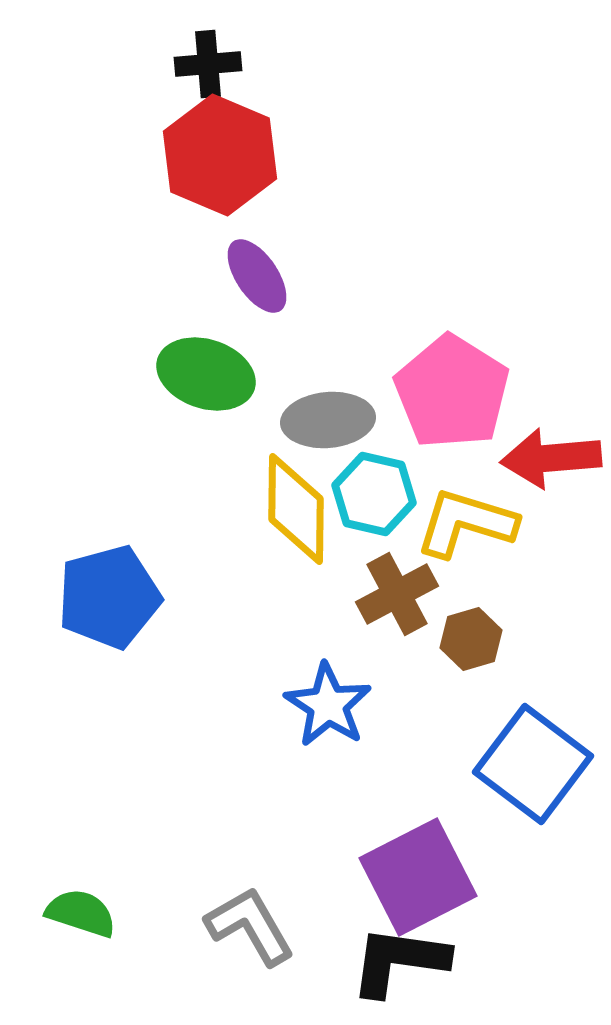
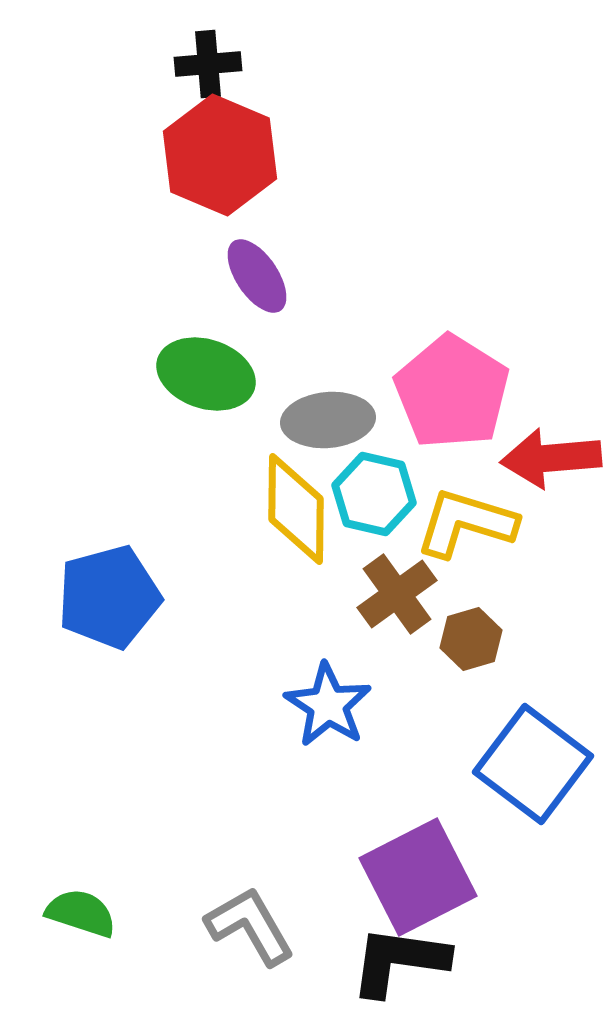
brown cross: rotated 8 degrees counterclockwise
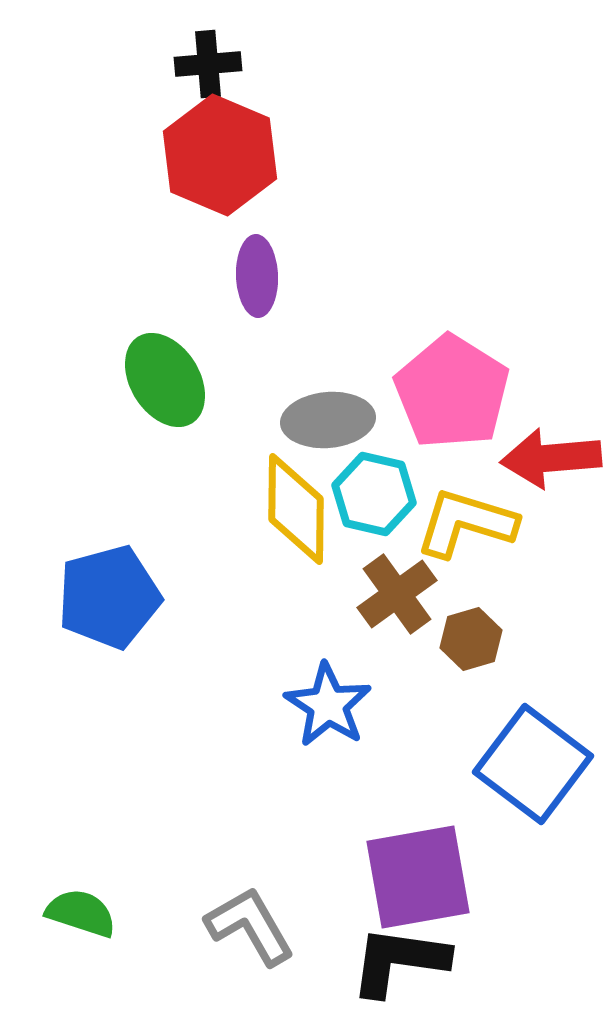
purple ellipse: rotated 32 degrees clockwise
green ellipse: moved 41 px left, 6 px down; rotated 40 degrees clockwise
purple square: rotated 17 degrees clockwise
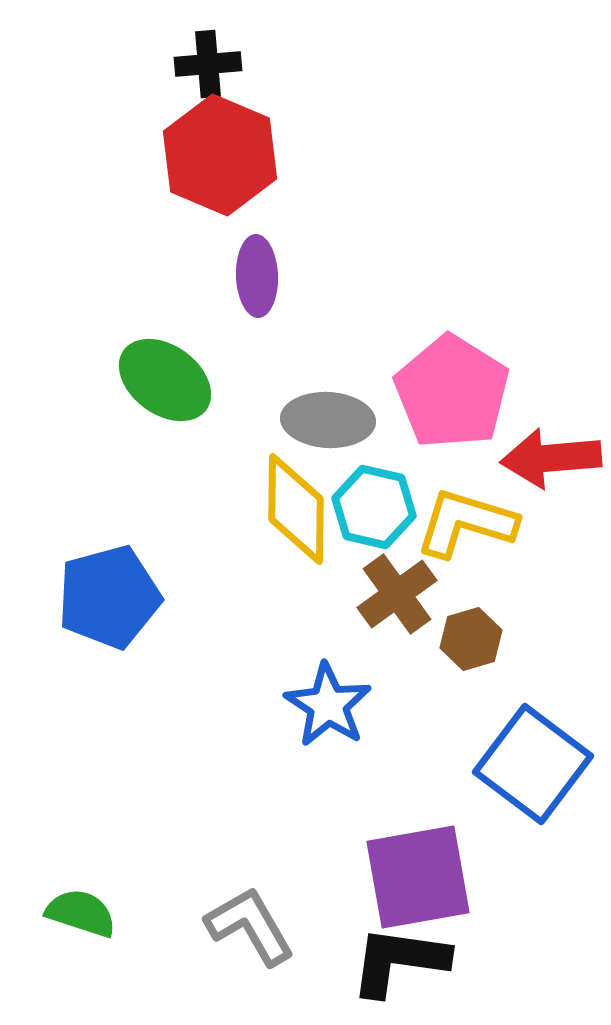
green ellipse: rotated 22 degrees counterclockwise
gray ellipse: rotated 8 degrees clockwise
cyan hexagon: moved 13 px down
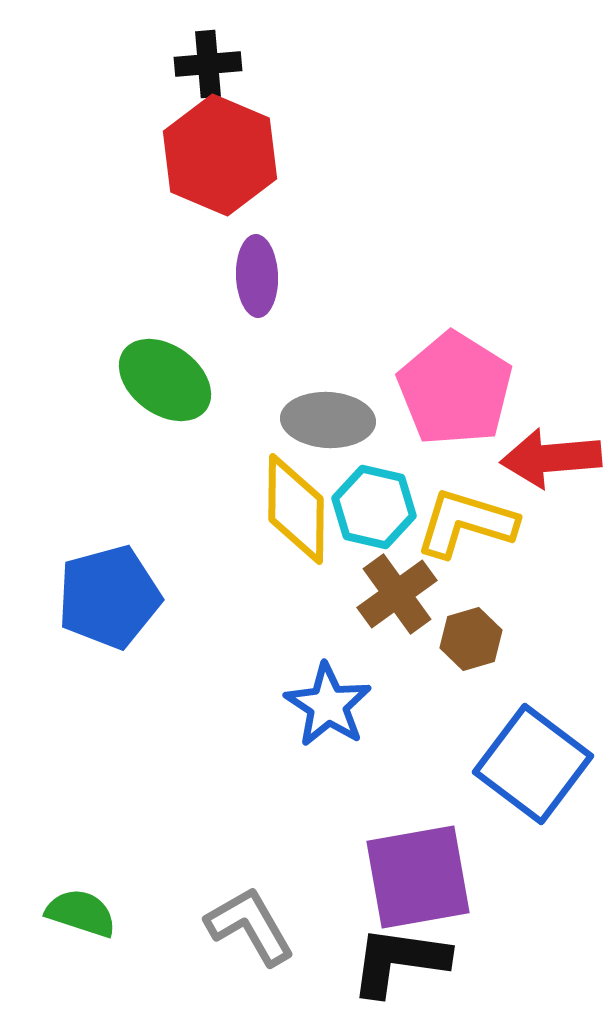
pink pentagon: moved 3 px right, 3 px up
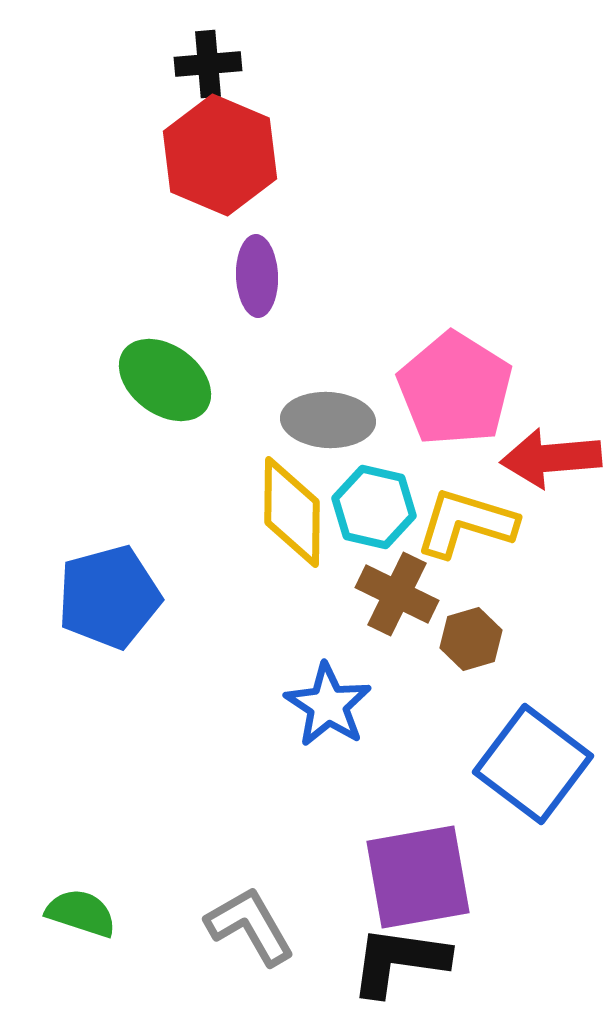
yellow diamond: moved 4 px left, 3 px down
brown cross: rotated 28 degrees counterclockwise
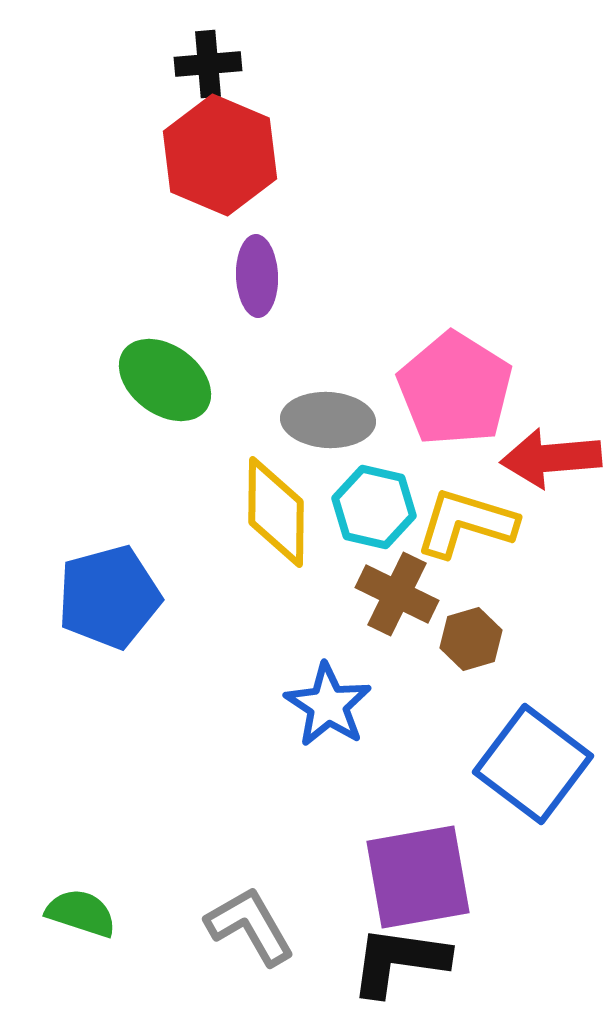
yellow diamond: moved 16 px left
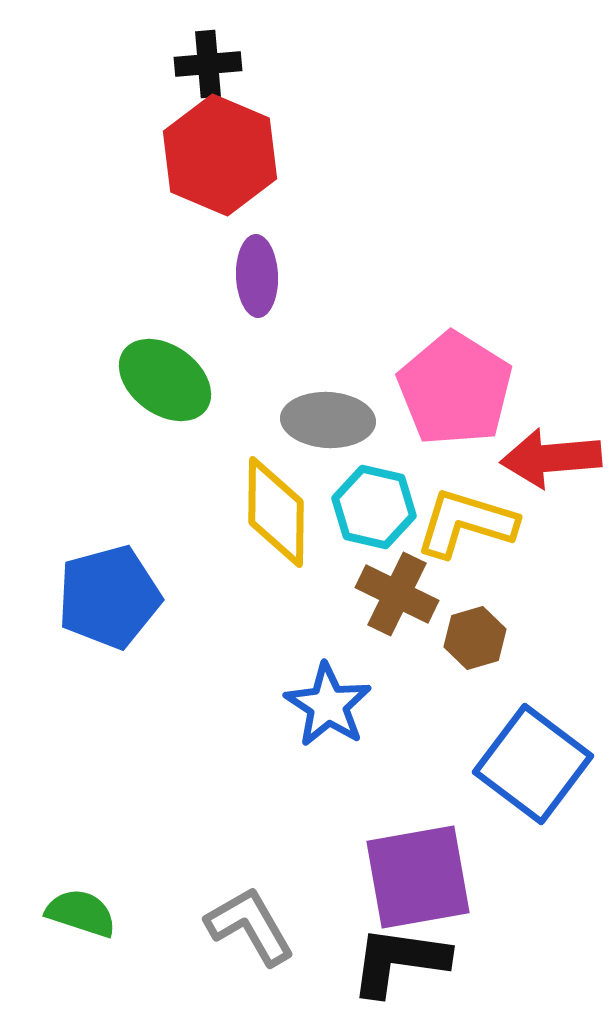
brown hexagon: moved 4 px right, 1 px up
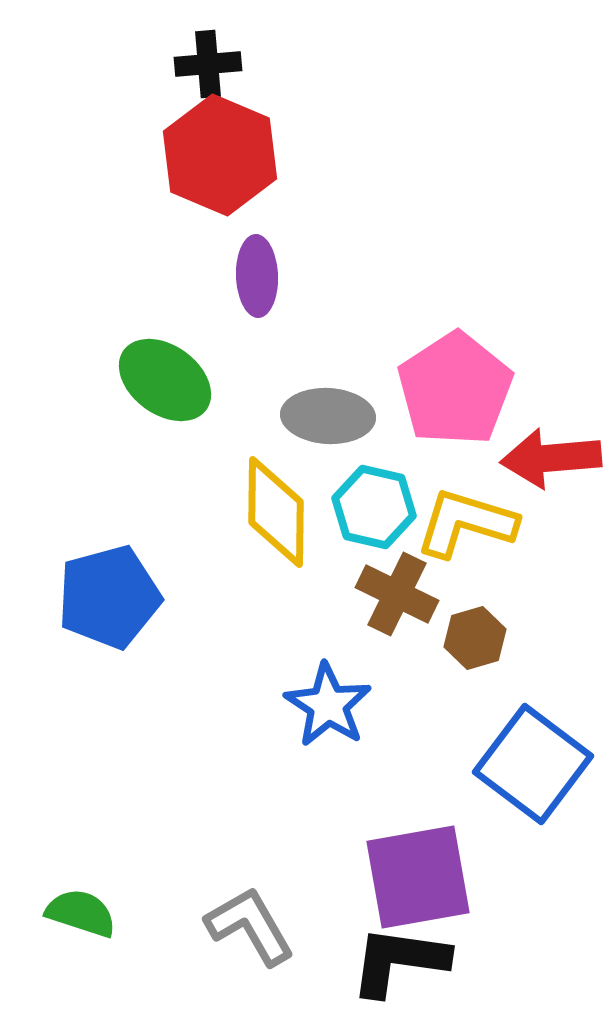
pink pentagon: rotated 7 degrees clockwise
gray ellipse: moved 4 px up
